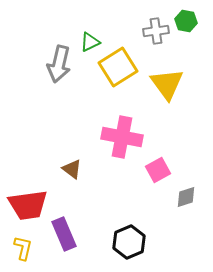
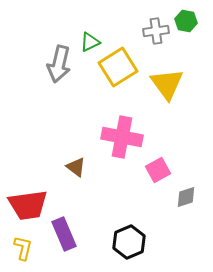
brown triangle: moved 4 px right, 2 px up
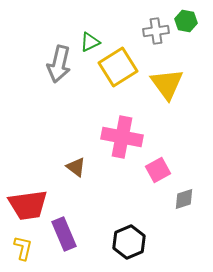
gray diamond: moved 2 px left, 2 px down
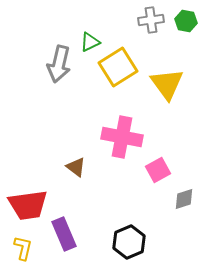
gray cross: moved 5 px left, 11 px up
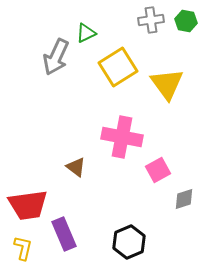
green triangle: moved 4 px left, 9 px up
gray arrow: moved 3 px left, 7 px up; rotated 12 degrees clockwise
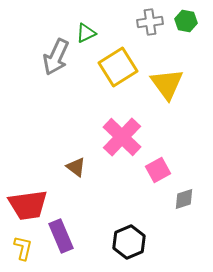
gray cross: moved 1 px left, 2 px down
pink cross: rotated 33 degrees clockwise
purple rectangle: moved 3 px left, 2 px down
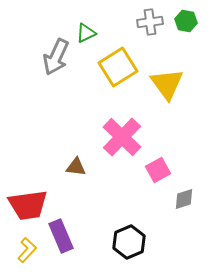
brown triangle: rotated 30 degrees counterclockwise
yellow L-shape: moved 4 px right, 2 px down; rotated 30 degrees clockwise
